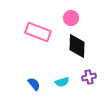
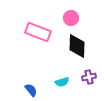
blue semicircle: moved 3 px left, 6 px down
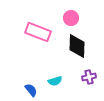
cyan semicircle: moved 7 px left, 1 px up
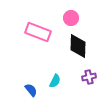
black diamond: moved 1 px right
cyan semicircle: rotated 48 degrees counterclockwise
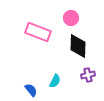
purple cross: moved 1 px left, 2 px up
